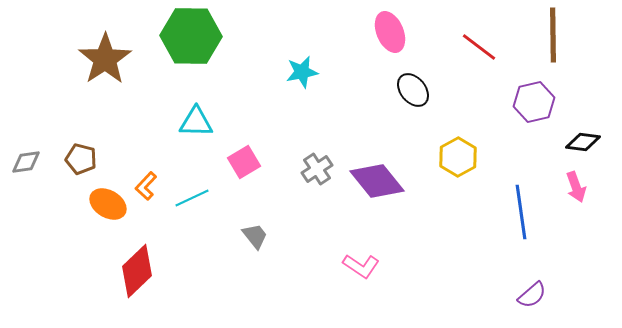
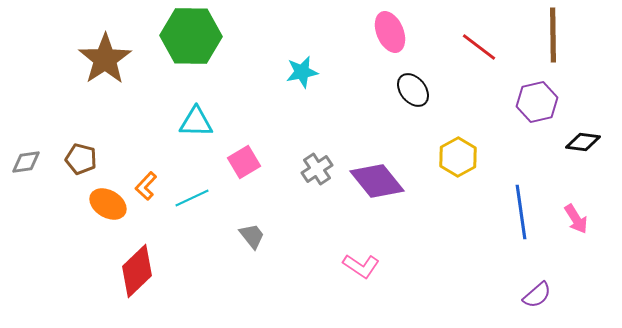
purple hexagon: moved 3 px right
pink arrow: moved 32 px down; rotated 12 degrees counterclockwise
gray trapezoid: moved 3 px left
purple semicircle: moved 5 px right
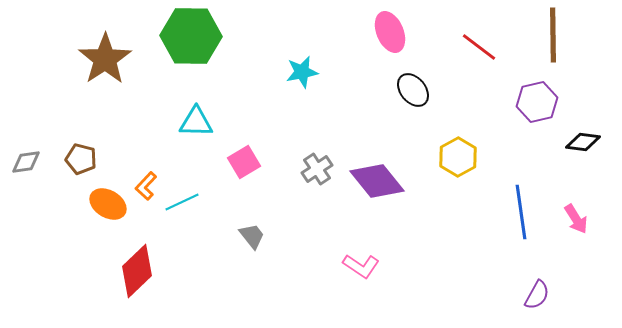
cyan line: moved 10 px left, 4 px down
purple semicircle: rotated 20 degrees counterclockwise
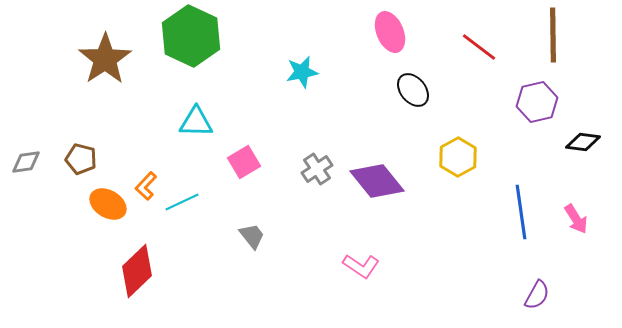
green hexagon: rotated 24 degrees clockwise
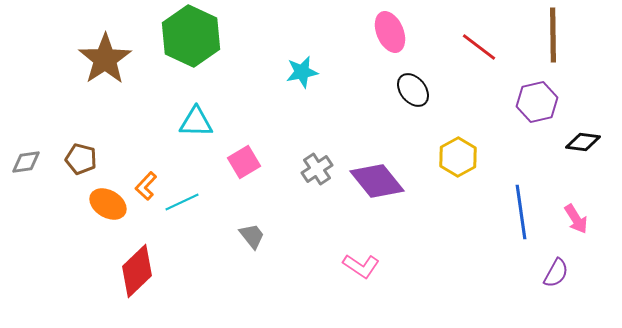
purple semicircle: moved 19 px right, 22 px up
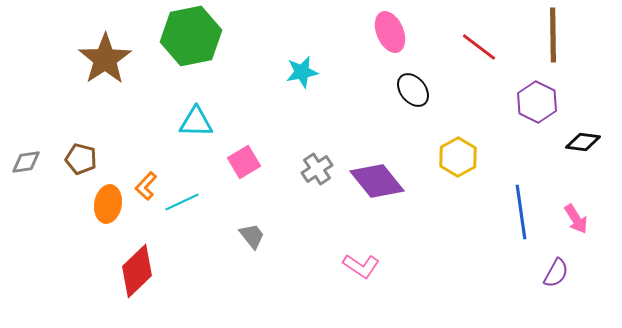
green hexagon: rotated 24 degrees clockwise
purple hexagon: rotated 21 degrees counterclockwise
orange ellipse: rotated 69 degrees clockwise
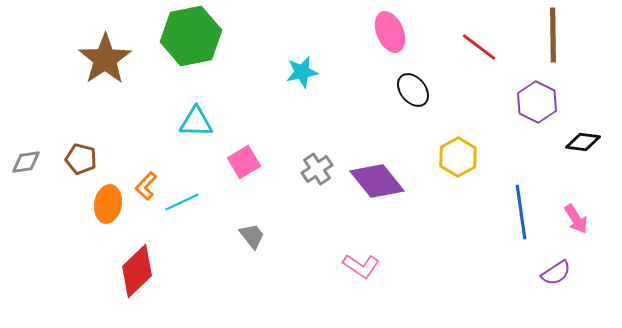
purple semicircle: rotated 28 degrees clockwise
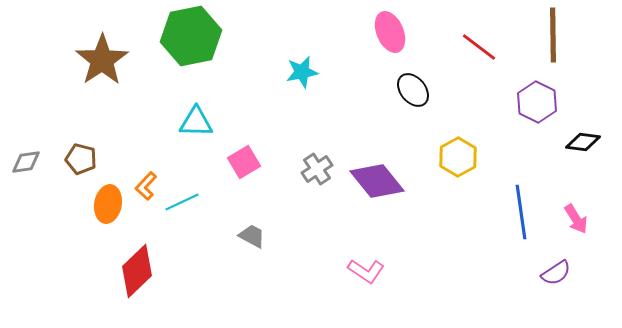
brown star: moved 3 px left, 1 px down
gray trapezoid: rotated 24 degrees counterclockwise
pink L-shape: moved 5 px right, 5 px down
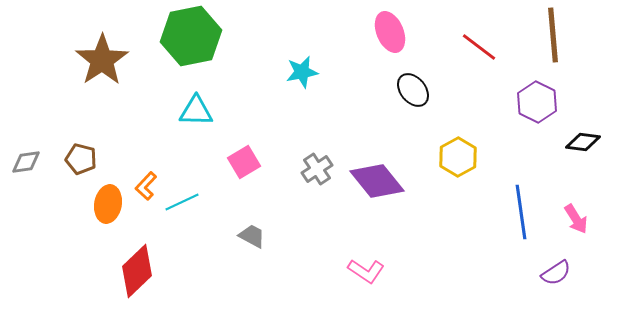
brown line: rotated 4 degrees counterclockwise
cyan triangle: moved 11 px up
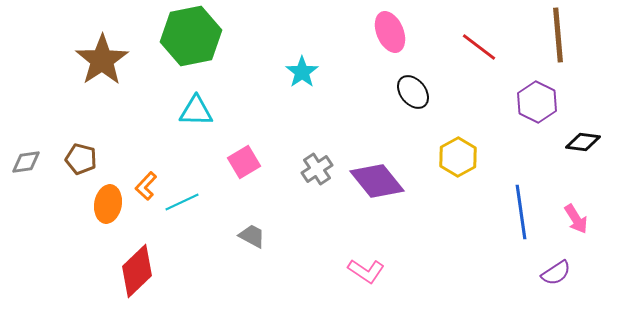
brown line: moved 5 px right
cyan star: rotated 24 degrees counterclockwise
black ellipse: moved 2 px down
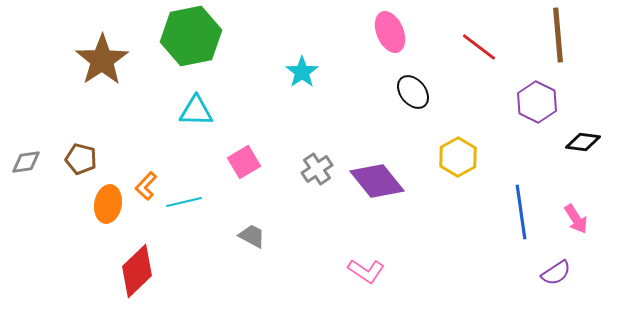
cyan line: moved 2 px right; rotated 12 degrees clockwise
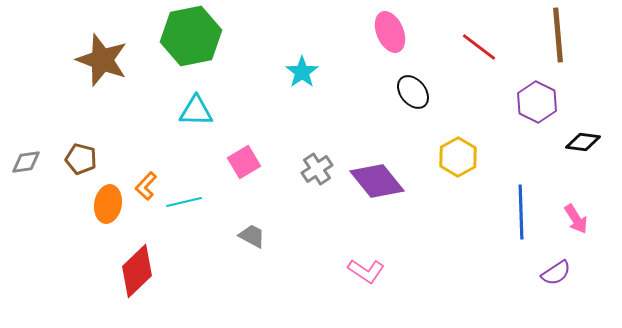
brown star: rotated 18 degrees counterclockwise
blue line: rotated 6 degrees clockwise
